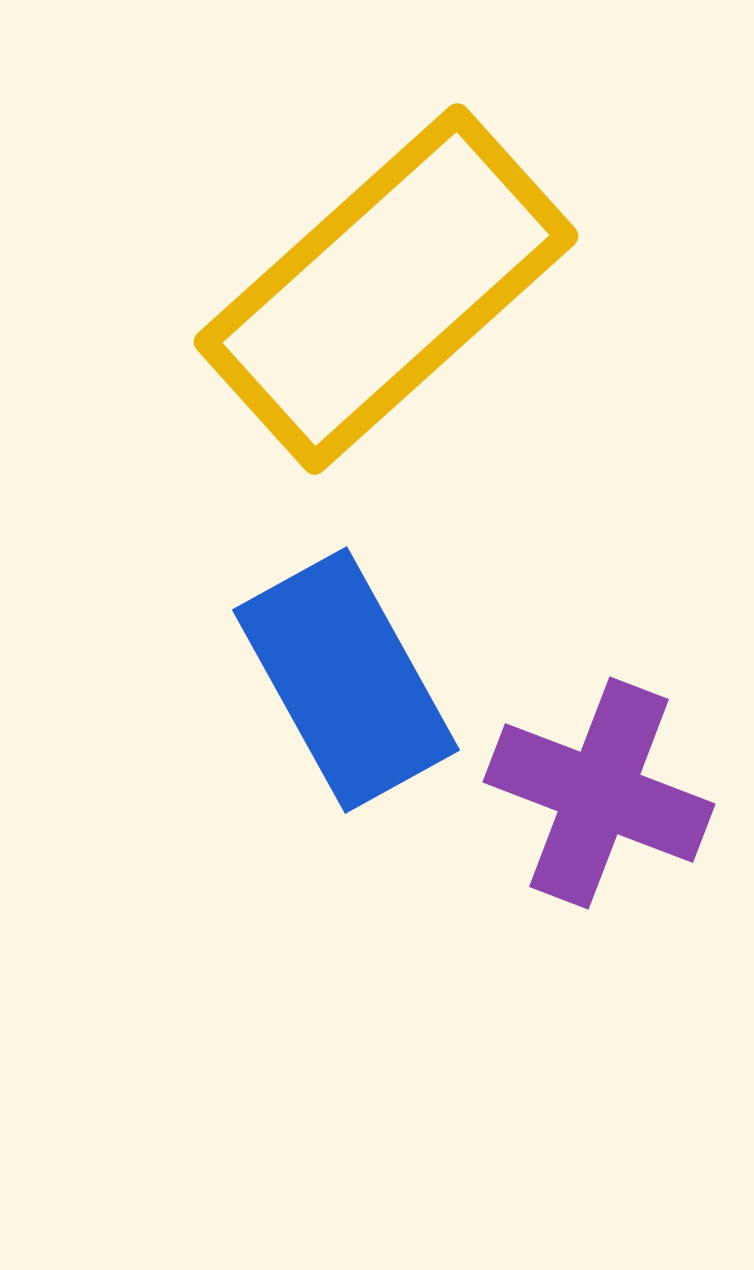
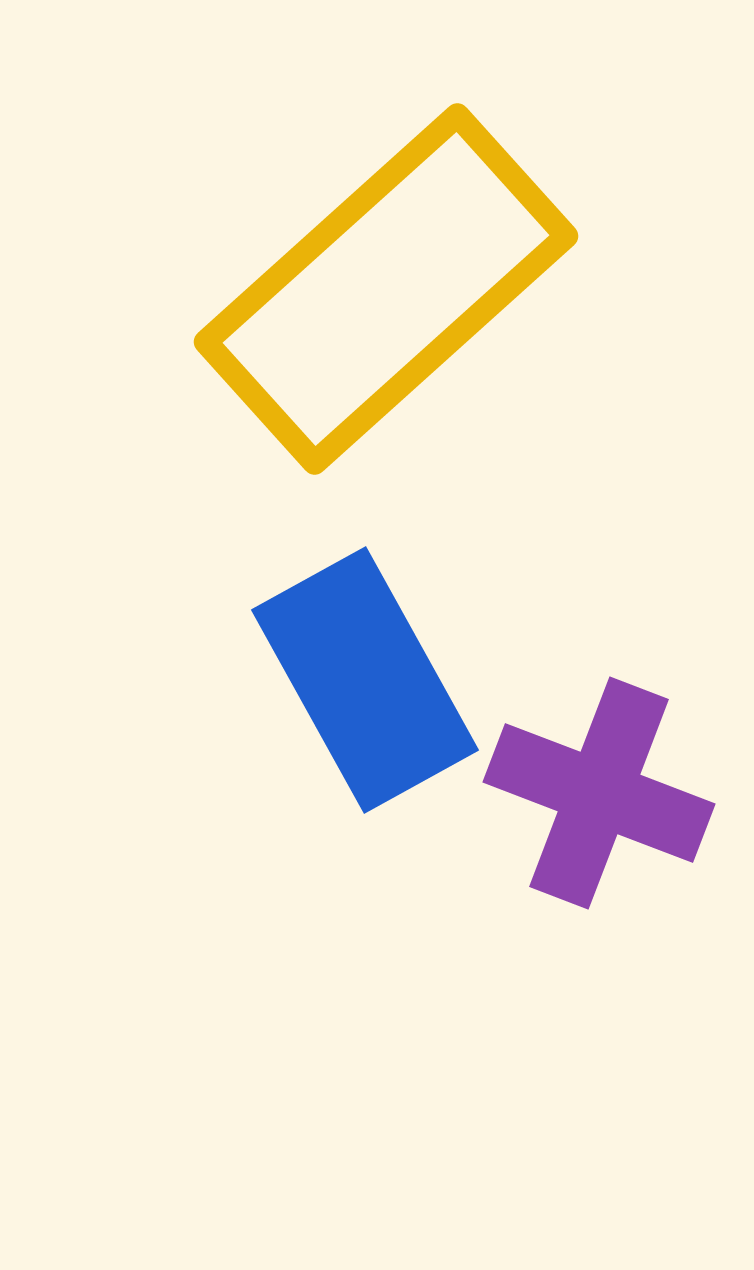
blue rectangle: moved 19 px right
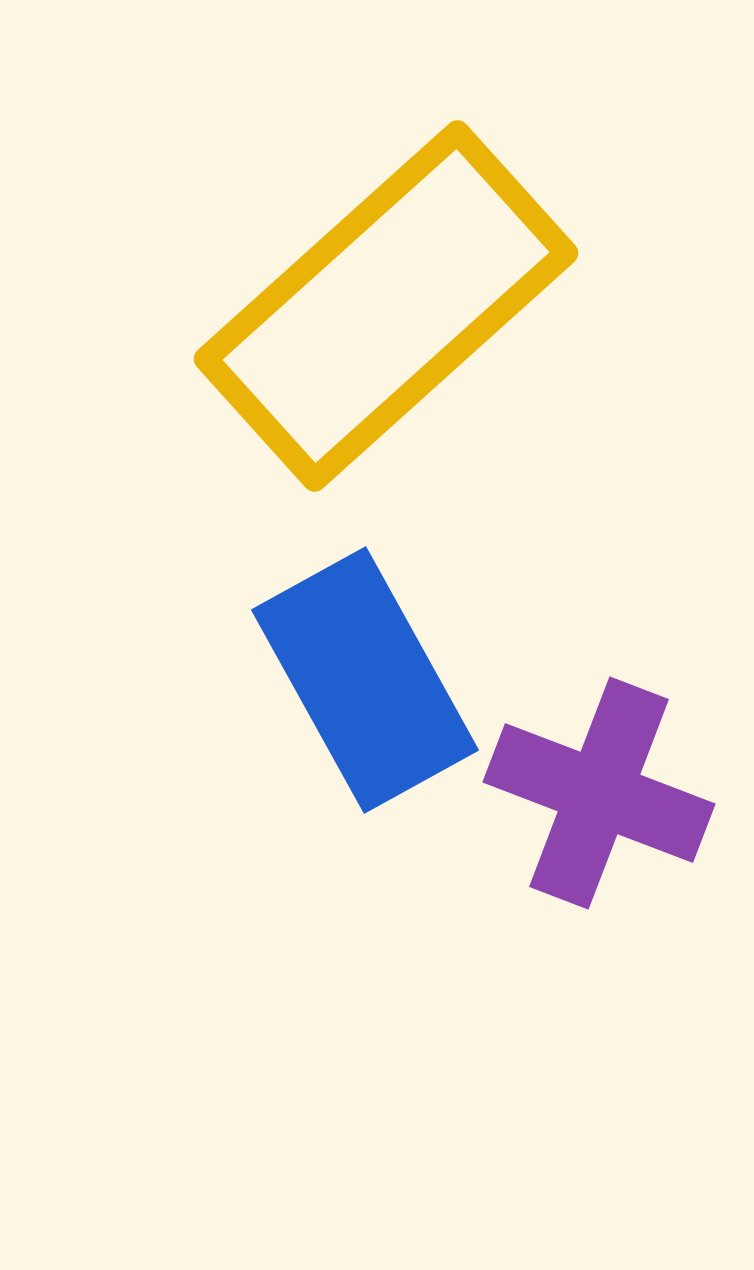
yellow rectangle: moved 17 px down
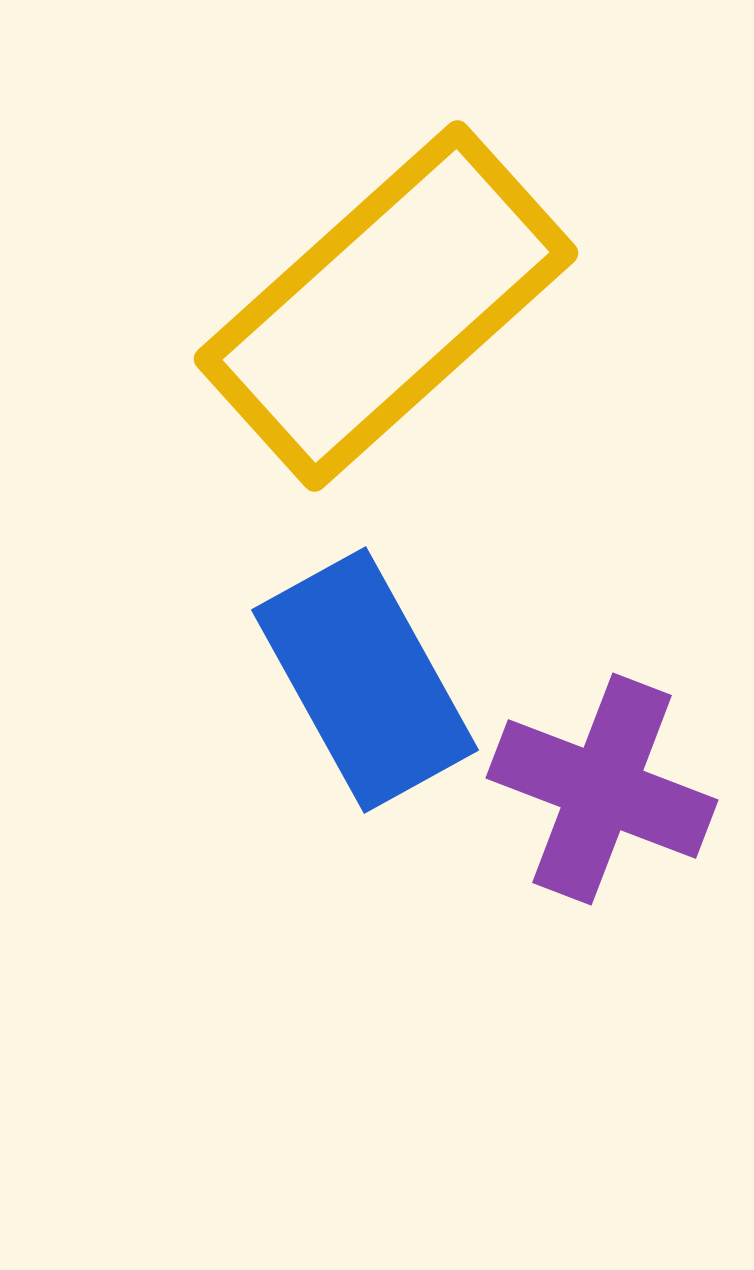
purple cross: moved 3 px right, 4 px up
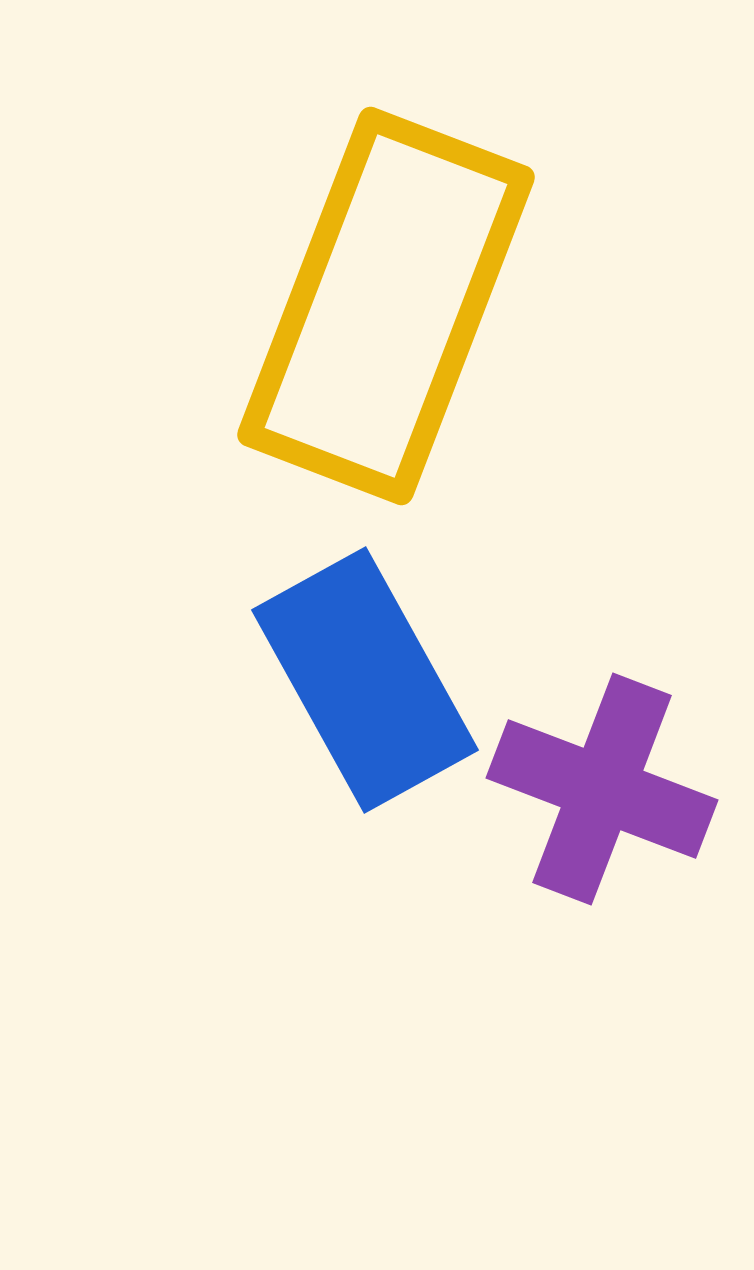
yellow rectangle: rotated 27 degrees counterclockwise
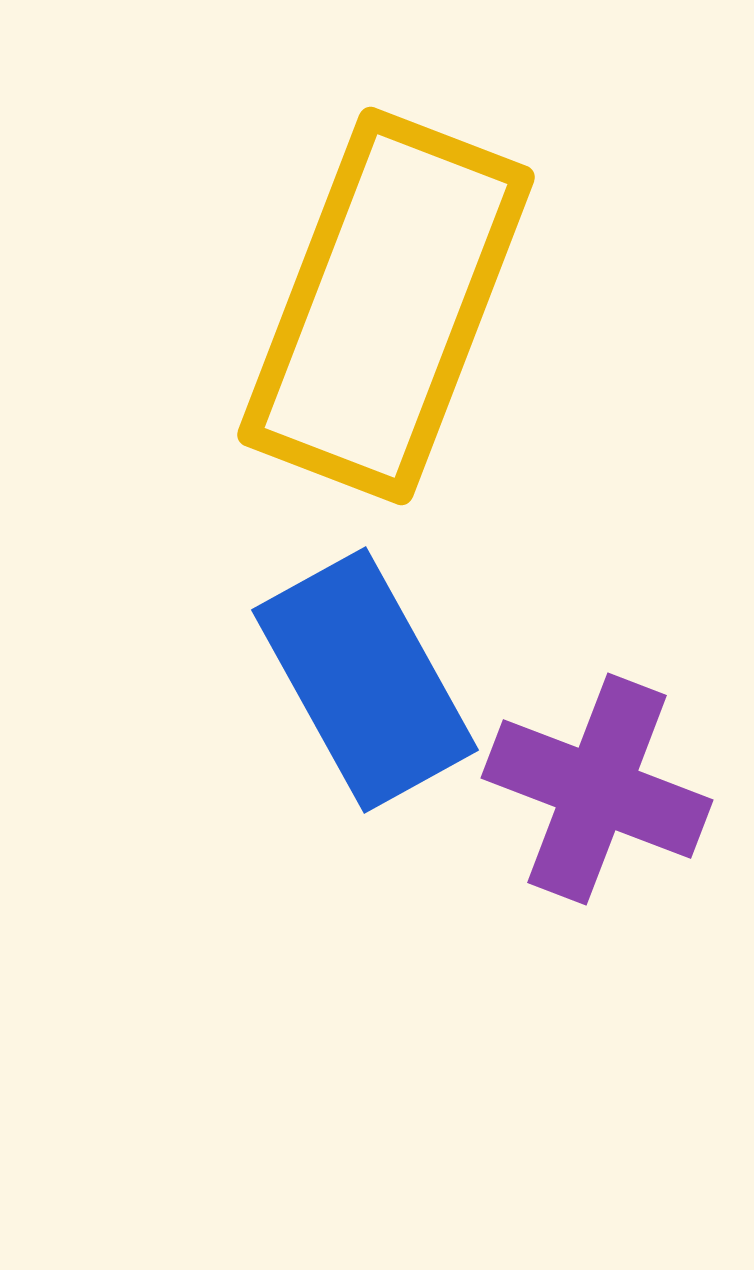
purple cross: moved 5 px left
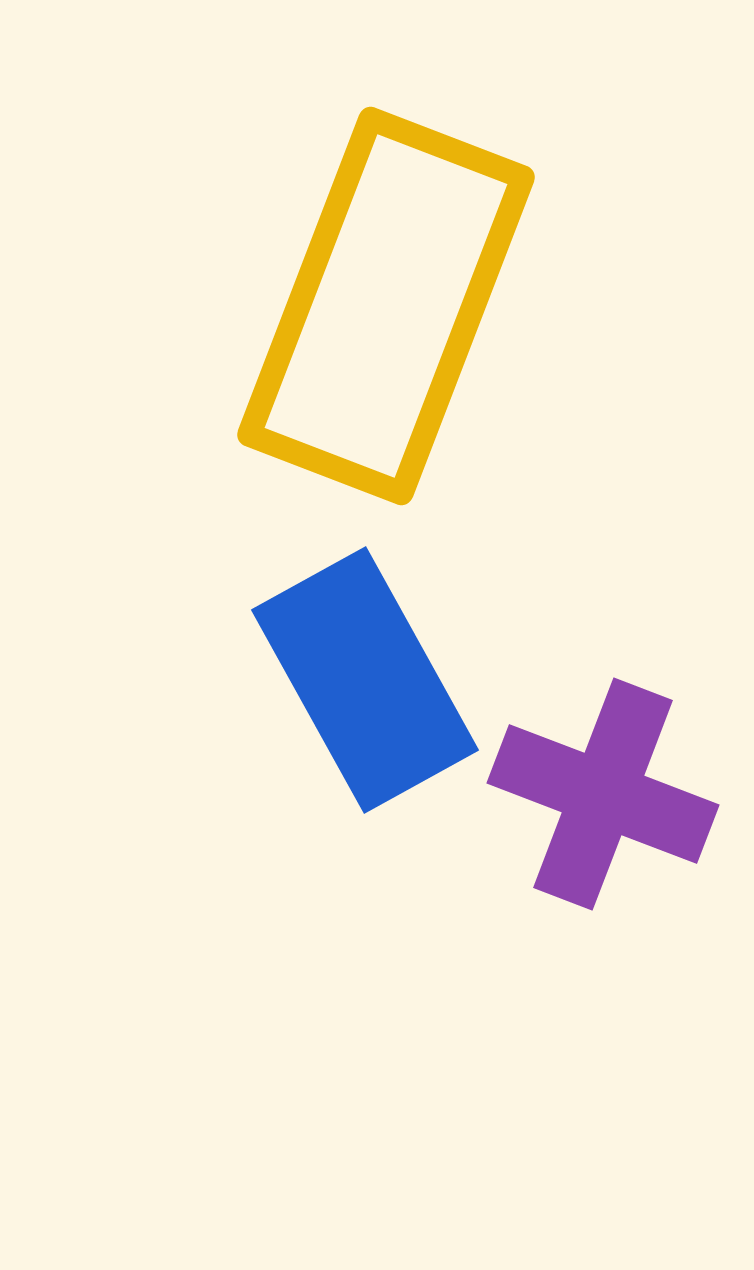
purple cross: moved 6 px right, 5 px down
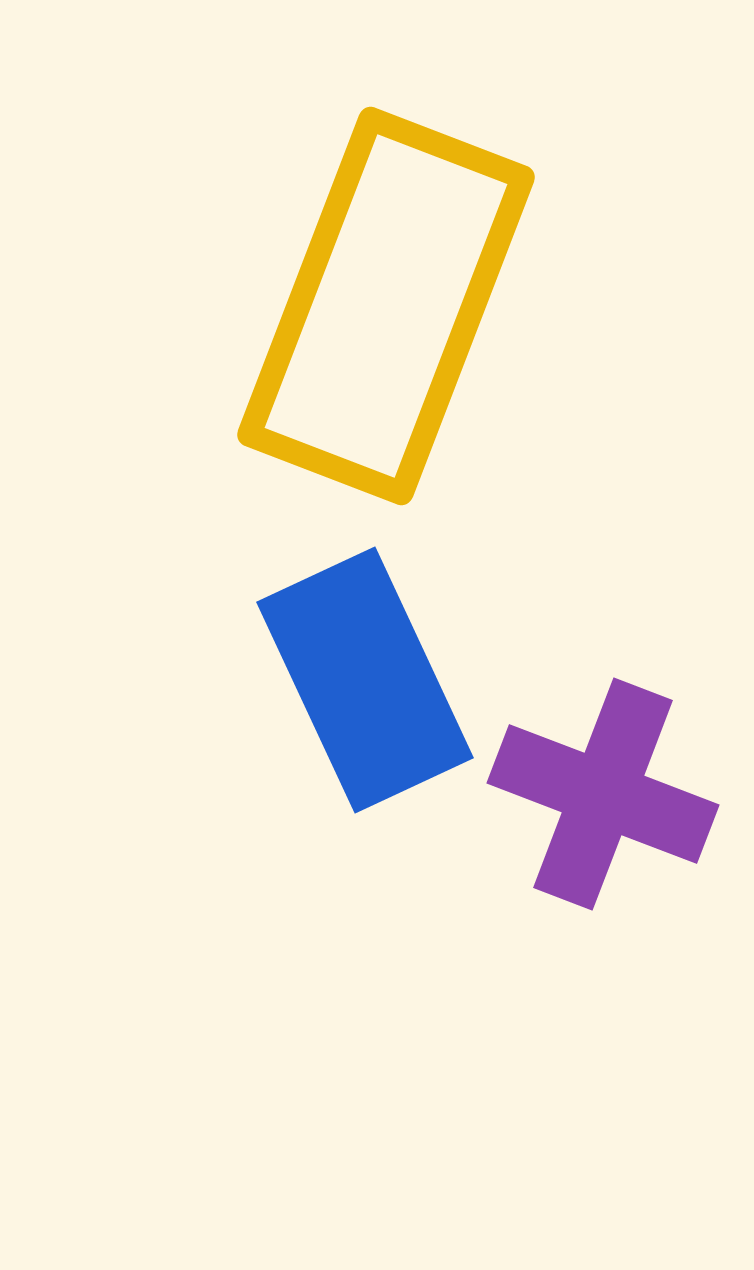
blue rectangle: rotated 4 degrees clockwise
